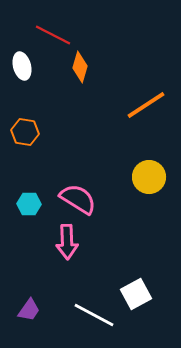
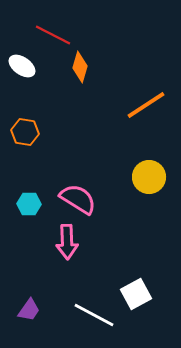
white ellipse: rotated 40 degrees counterclockwise
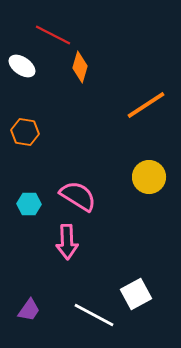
pink semicircle: moved 3 px up
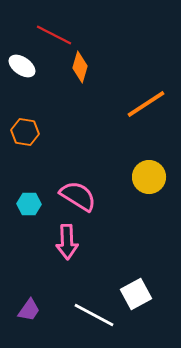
red line: moved 1 px right
orange line: moved 1 px up
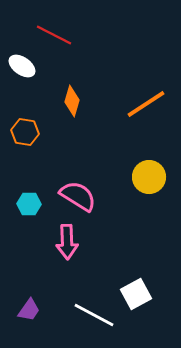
orange diamond: moved 8 px left, 34 px down
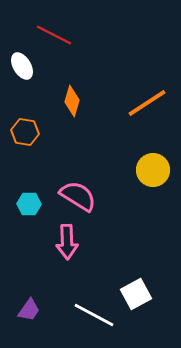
white ellipse: rotated 24 degrees clockwise
orange line: moved 1 px right, 1 px up
yellow circle: moved 4 px right, 7 px up
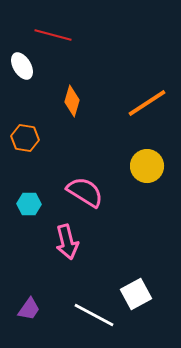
red line: moved 1 px left; rotated 12 degrees counterclockwise
orange hexagon: moved 6 px down
yellow circle: moved 6 px left, 4 px up
pink semicircle: moved 7 px right, 4 px up
pink arrow: rotated 12 degrees counterclockwise
purple trapezoid: moved 1 px up
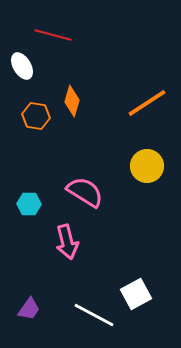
orange hexagon: moved 11 px right, 22 px up
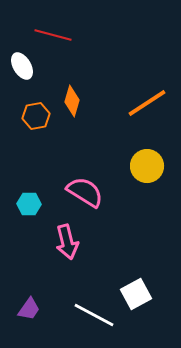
orange hexagon: rotated 20 degrees counterclockwise
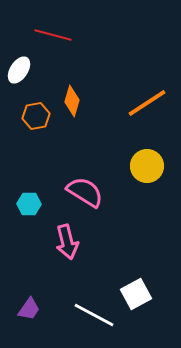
white ellipse: moved 3 px left, 4 px down; rotated 64 degrees clockwise
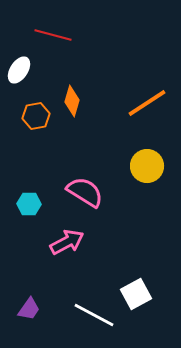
pink arrow: rotated 104 degrees counterclockwise
